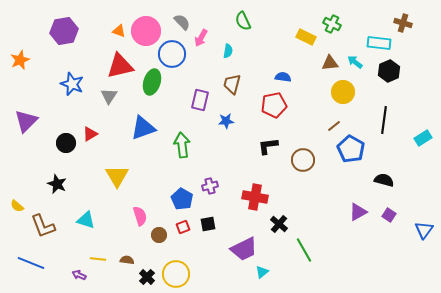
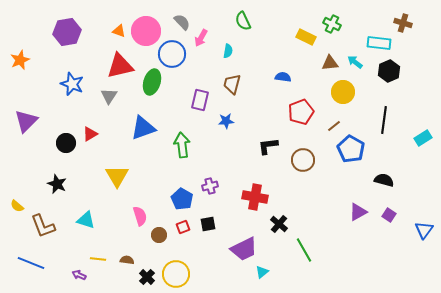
purple hexagon at (64, 31): moved 3 px right, 1 px down
red pentagon at (274, 105): moved 27 px right, 7 px down; rotated 10 degrees counterclockwise
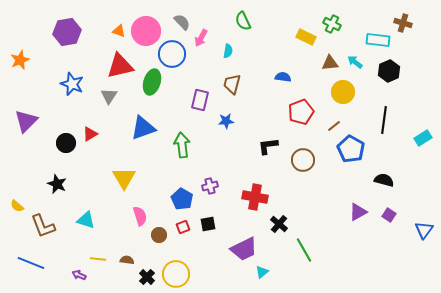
cyan rectangle at (379, 43): moved 1 px left, 3 px up
yellow triangle at (117, 176): moved 7 px right, 2 px down
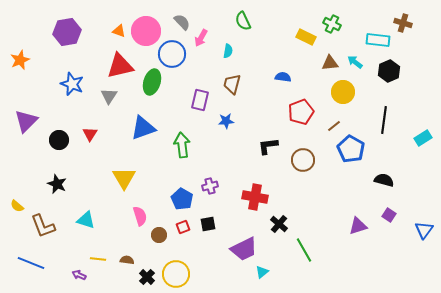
red triangle at (90, 134): rotated 28 degrees counterclockwise
black circle at (66, 143): moved 7 px left, 3 px up
purple triangle at (358, 212): moved 14 px down; rotated 12 degrees clockwise
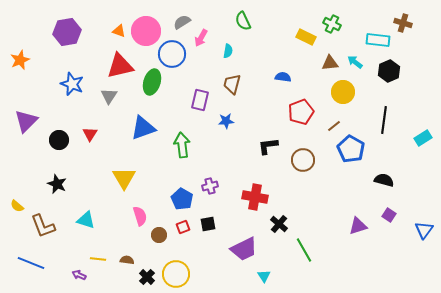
gray semicircle at (182, 22): rotated 78 degrees counterclockwise
cyan triangle at (262, 272): moved 2 px right, 4 px down; rotated 24 degrees counterclockwise
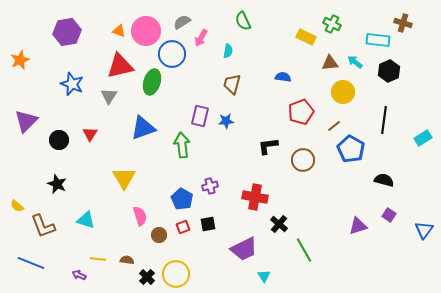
purple rectangle at (200, 100): moved 16 px down
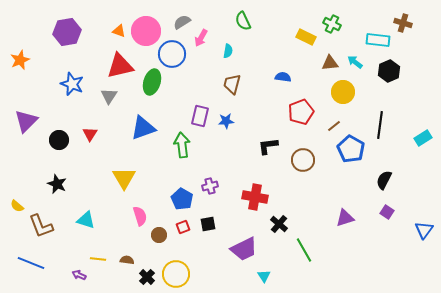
black line at (384, 120): moved 4 px left, 5 px down
black semicircle at (384, 180): rotated 78 degrees counterclockwise
purple square at (389, 215): moved 2 px left, 3 px up
brown L-shape at (43, 226): moved 2 px left
purple triangle at (358, 226): moved 13 px left, 8 px up
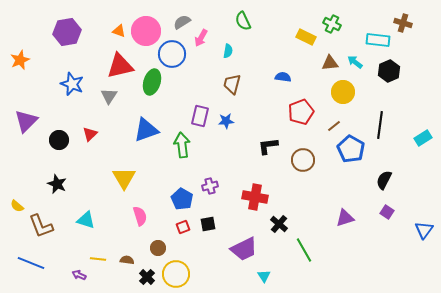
blue triangle at (143, 128): moved 3 px right, 2 px down
red triangle at (90, 134): rotated 14 degrees clockwise
brown circle at (159, 235): moved 1 px left, 13 px down
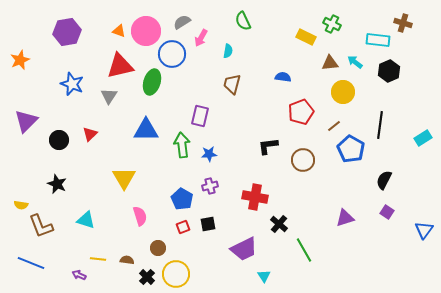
blue star at (226, 121): moved 17 px left, 33 px down
blue triangle at (146, 130): rotated 20 degrees clockwise
yellow semicircle at (17, 206): moved 4 px right, 1 px up; rotated 32 degrees counterclockwise
